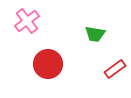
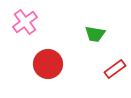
pink cross: moved 2 px left, 1 px down
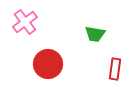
red rectangle: rotated 45 degrees counterclockwise
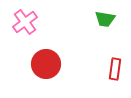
green trapezoid: moved 10 px right, 15 px up
red circle: moved 2 px left
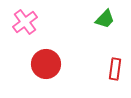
green trapezoid: rotated 55 degrees counterclockwise
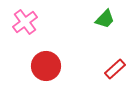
red circle: moved 2 px down
red rectangle: rotated 40 degrees clockwise
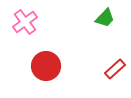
green trapezoid: moved 1 px up
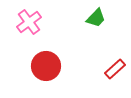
green trapezoid: moved 9 px left
pink cross: moved 4 px right
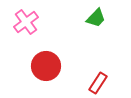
pink cross: moved 3 px left
red rectangle: moved 17 px left, 14 px down; rotated 15 degrees counterclockwise
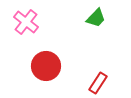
pink cross: rotated 15 degrees counterclockwise
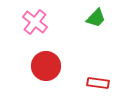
pink cross: moved 9 px right
red rectangle: rotated 65 degrees clockwise
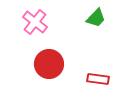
red circle: moved 3 px right, 2 px up
red rectangle: moved 4 px up
